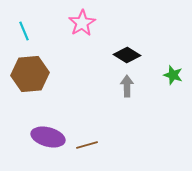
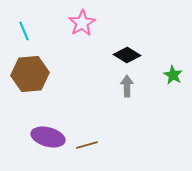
green star: rotated 12 degrees clockwise
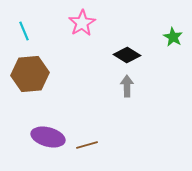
green star: moved 38 px up
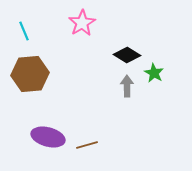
green star: moved 19 px left, 36 px down
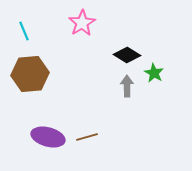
brown line: moved 8 px up
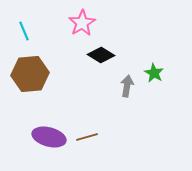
black diamond: moved 26 px left
gray arrow: rotated 10 degrees clockwise
purple ellipse: moved 1 px right
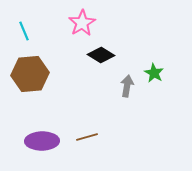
purple ellipse: moved 7 px left, 4 px down; rotated 16 degrees counterclockwise
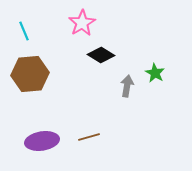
green star: moved 1 px right
brown line: moved 2 px right
purple ellipse: rotated 8 degrees counterclockwise
